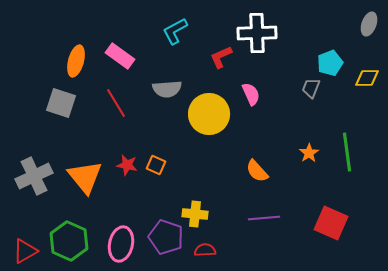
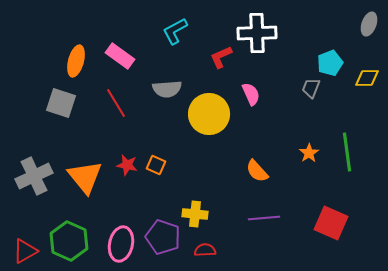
purple pentagon: moved 3 px left
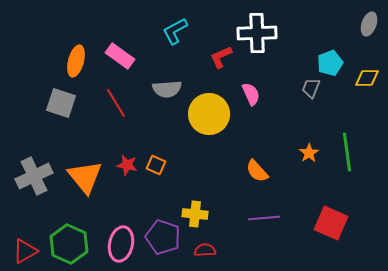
green hexagon: moved 3 px down
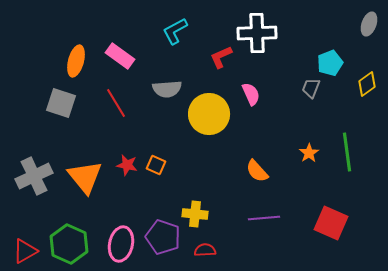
yellow diamond: moved 6 px down; rotated 35 degrees counterclockwise
